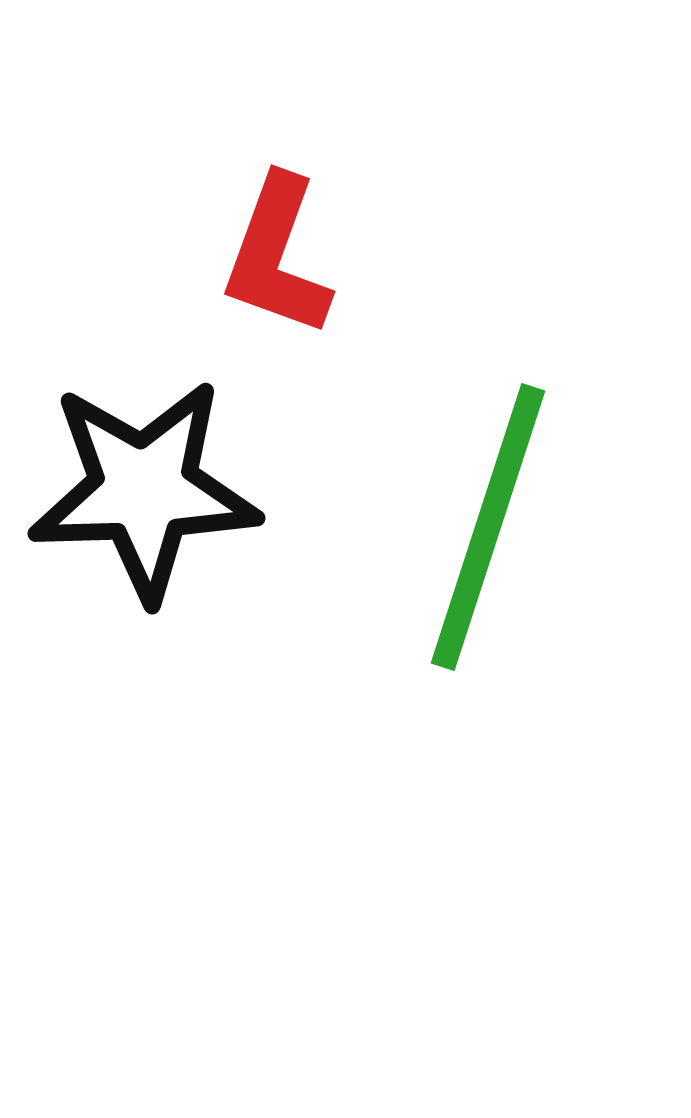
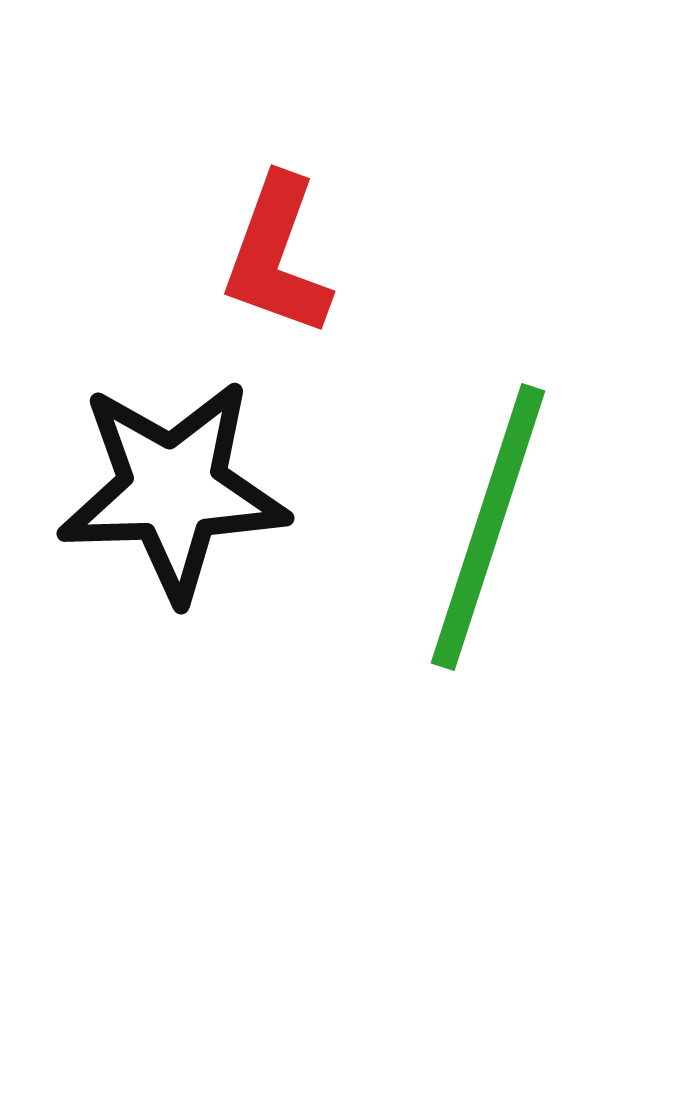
black star: moved 29 px right
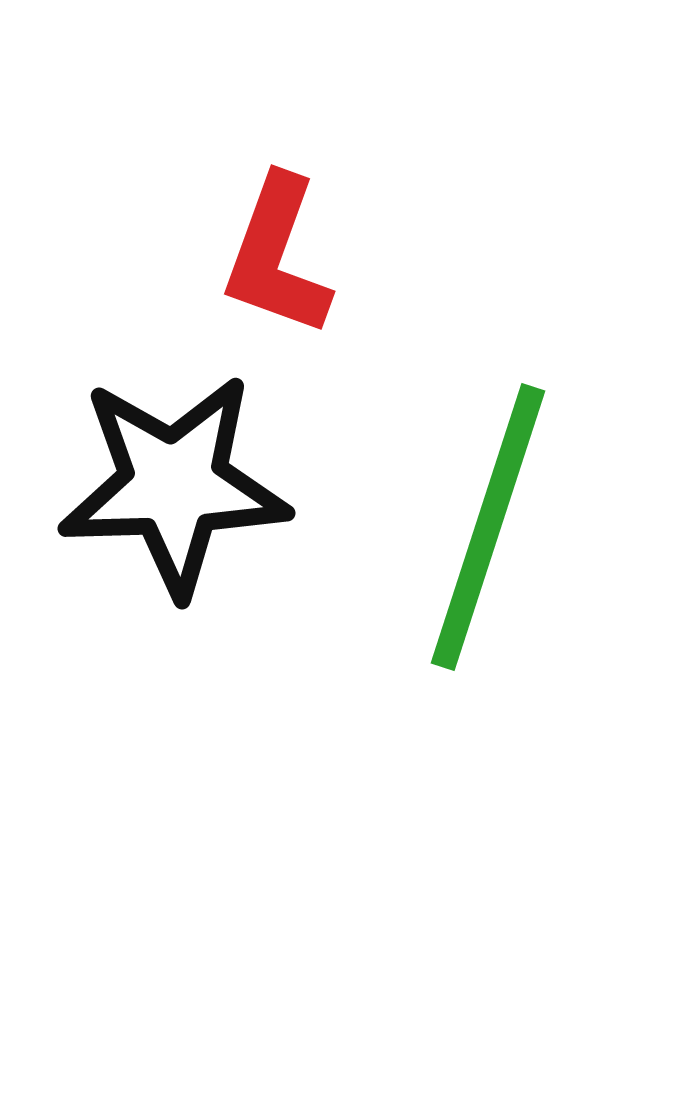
black star: moved 1 px right, 5 px up
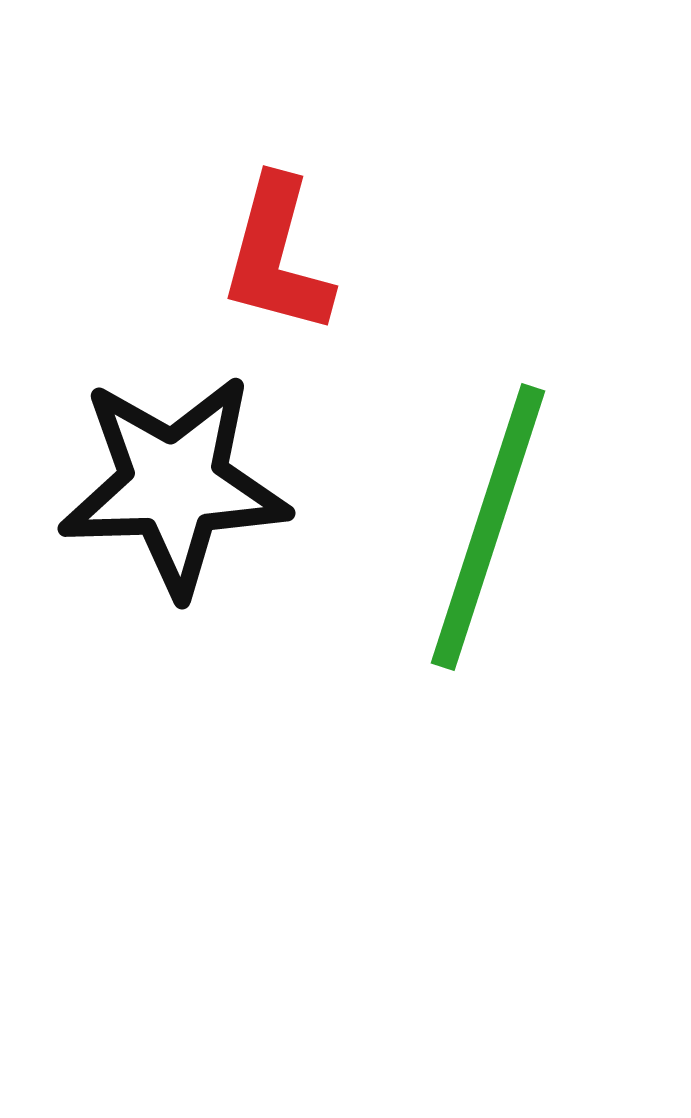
red L-shape: rotated 5 degrees counterclockwise
